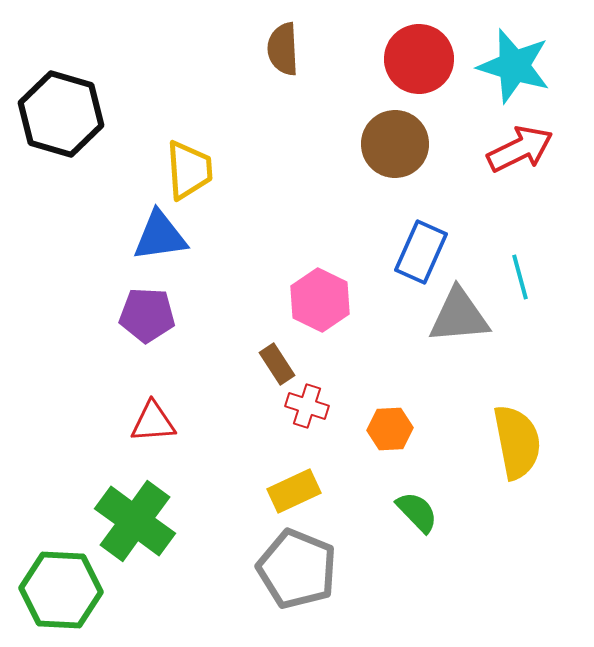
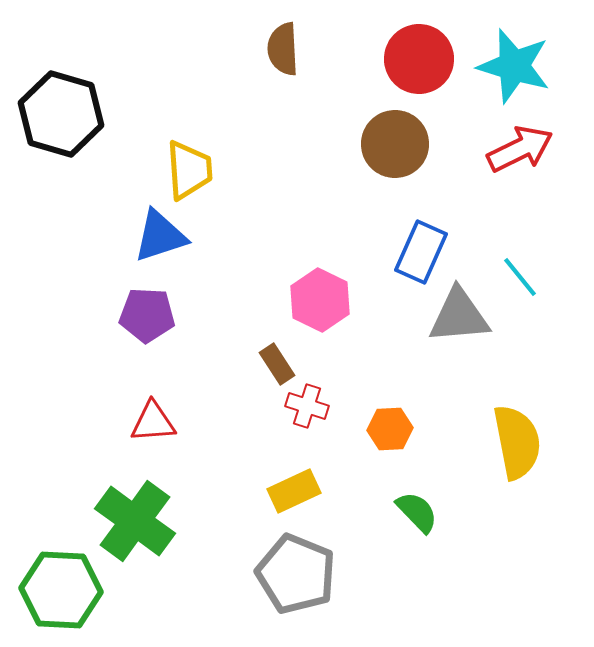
blue triangle: rotated 10 degrees counterclockwise
cyan line: rotated 24 degrees counterclockwise
gray pentagon: moved 1 px left, 5 px down
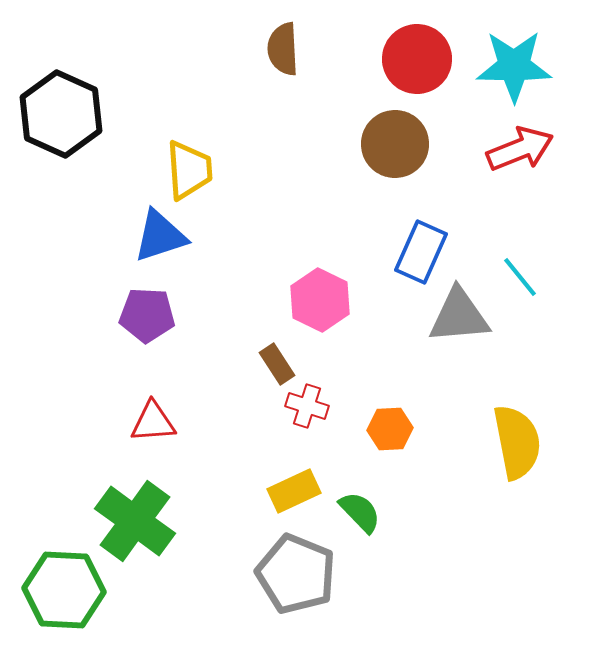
red circle: moved 2 px left
cyan star: rotated 16 degrees counterclockwise
black hexagon: rotated 8 degrees clockwise
red arrow: rotated 4 degrees clockwise
green semicircle: moved 57 px left
green hexagon: moved 3 px right
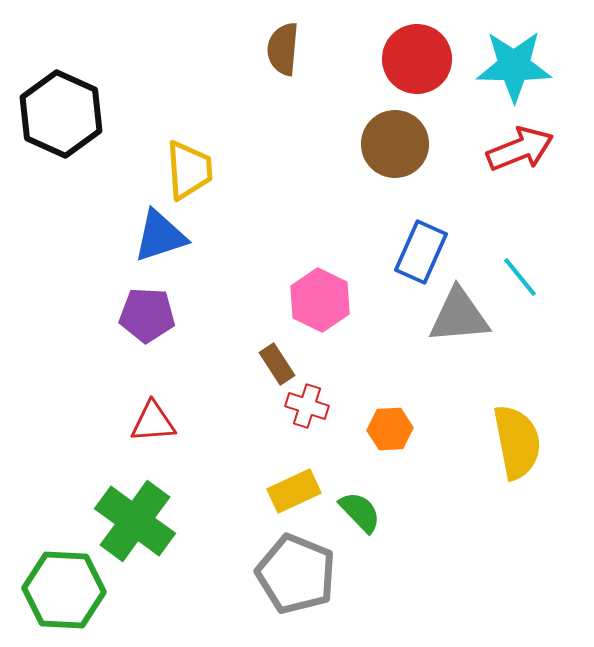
brown semicircle: rotated 8 degrees clockwise
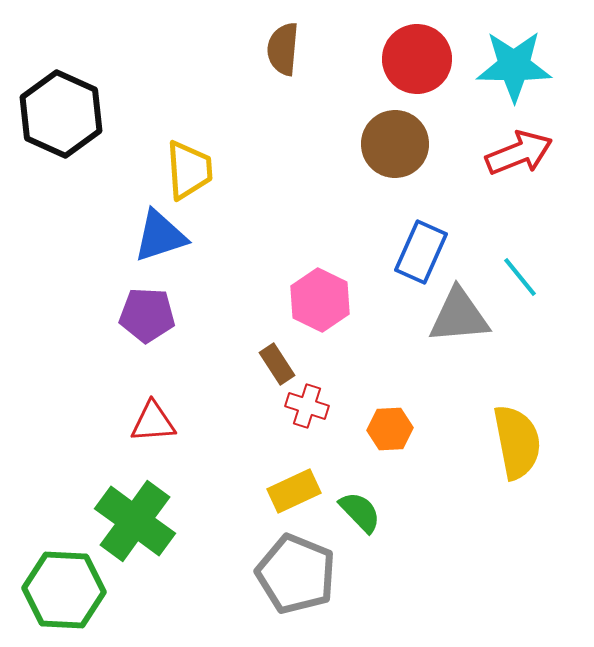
red arrow: moved 1 px left, 4 px down
